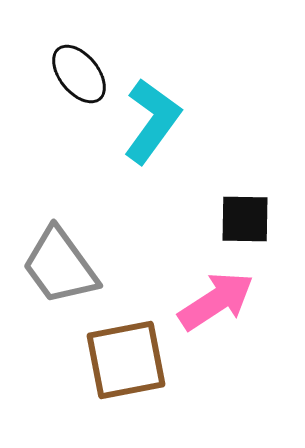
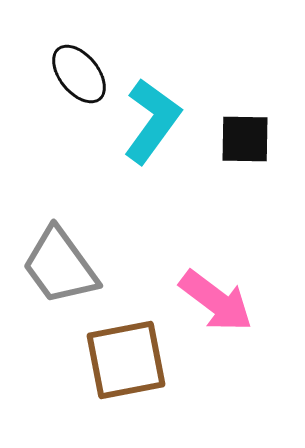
black square: moved 80 px up
pink arrow: rotated 70 degrees clockwise
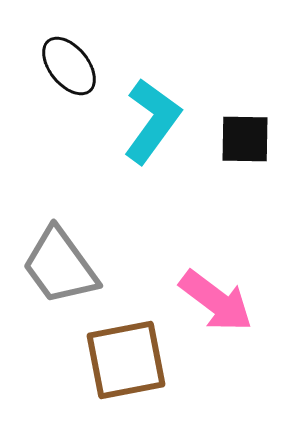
black ellipse: moved 10 px left, 8 px up
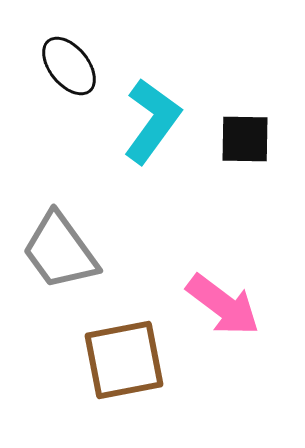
gray trapezoid: moved 15 px up
pink arrow: moved 7 px right, 4 px down
brown square: moved 2 px left
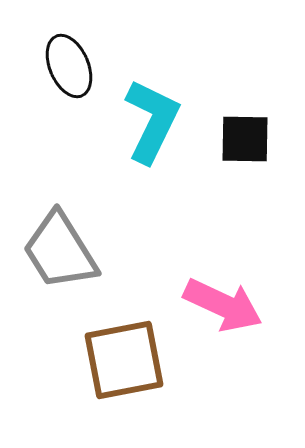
black ellipse: rotated 16 degrees clockwise
cyan L-shape: rotated 10 degrees counterclockwise
gray trapezoid: rotated 4 degrees clockwise
pink arrow: rotated 12 degrees counterclockwise
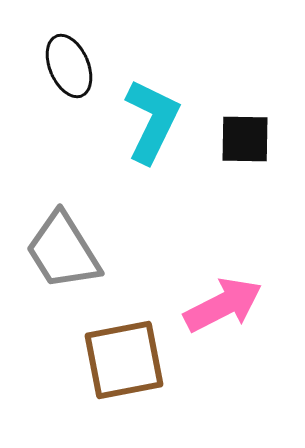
gray trapezoid: moved 3 px right
pink arrow: rotated 52 degrees counterclockwise
